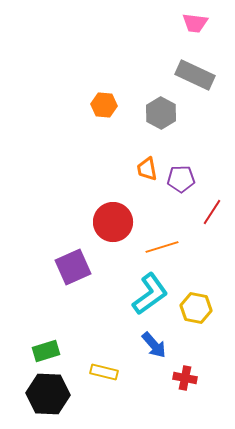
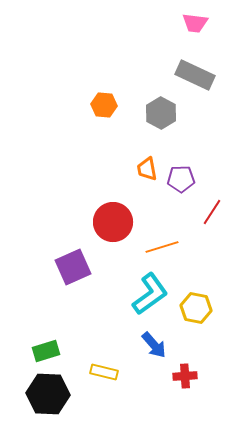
red cross: moved 2 px up; rotated 15 degrees counterclockwise
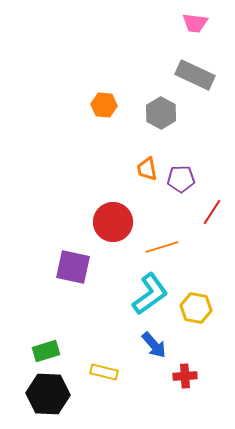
purple square: rotated 36 degrees clockwise
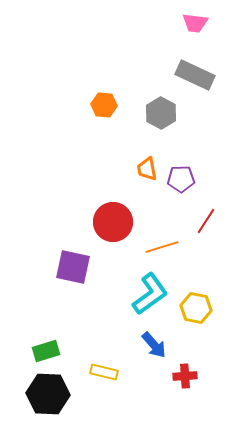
red line: moved 6 px left, 9 px down
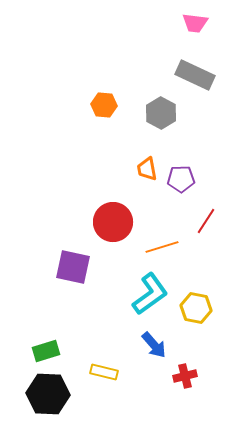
red cross: rotated 10 degrees counterclockwise
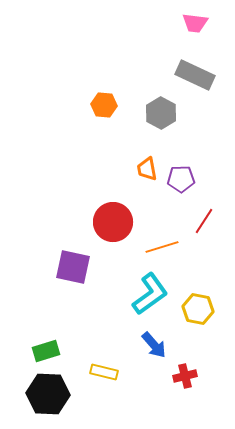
red line: moved 2 px left
yellow hexagon: moved 2 px right, 1 px down
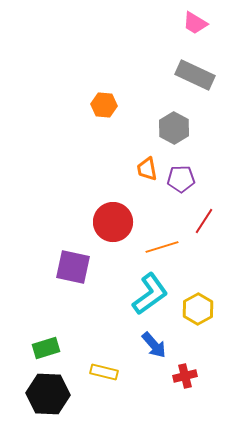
pink trapezoid: rotated 24 degrees clockwise
gray hexagon: moved 13 px right, 15 px down
yellow hexagon: rotated 20 degrees clockwise
green rectangle: moved 3 px up
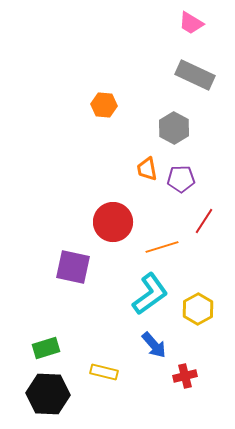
pink trapezoid: moved 4 px left
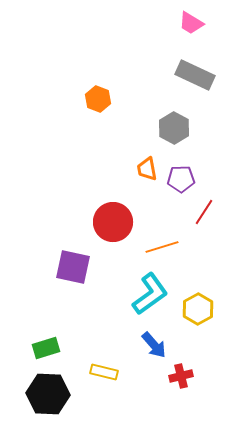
orange hexagon: moved 6 px left, 6 px up; rotated 15 degrees clockwise
red line: moved 9 px up
red cross: moved 4 px left
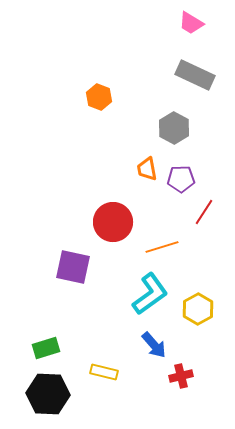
orange hexagon: moved 1 px right, 2 px up
